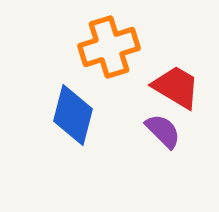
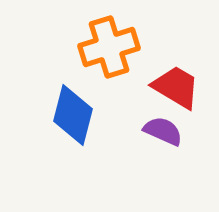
purple semicircle: rotated 21 degrees counterclockwise
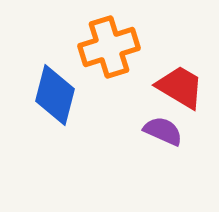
red trapezoid: moved 4 px right
blue diamond: moved 18 px left, 20 px up
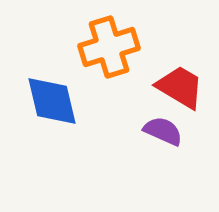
blue diamond: moved 3 px left, 6 px down; rotated 28 degrees counterclockwise
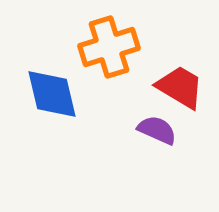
blue diamond: moved 7 px up
purple semicircle: moved 6 px left, 1 px up
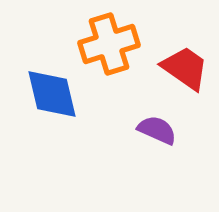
orange cross: moved 3 px up
red trapezoid: moved 5 px right, 19 px up; rotated 4 degrees clockwise
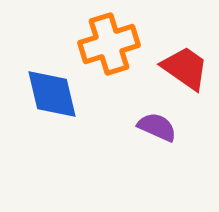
purple semicircle: moved 3 px up
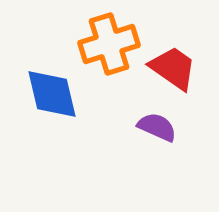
red trapezoid: moved 12 px left
